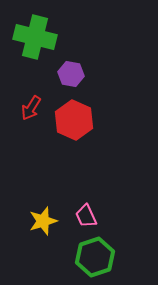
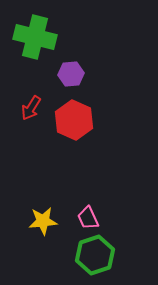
purple hexagon: rotated 15 degrees counterclockwise
pink trapezoid: moved 2 px right, 2 px down
yellow star: rotated 12 degrees clockwise
green hexagon: moved 2 px up
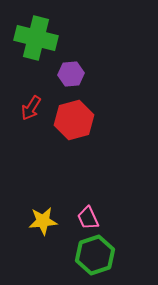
green cross: moved 1 px right, 1 px down
red hexagon: rotated 21 degrees clockwise
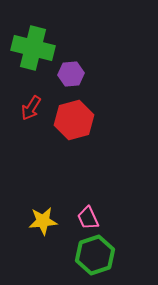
green cross: moved 3 px left, 10 px down
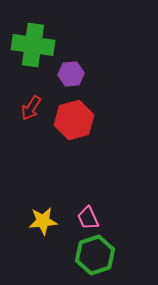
green cross: moved 3 px up; rotated 6 degrees counterclockwise
